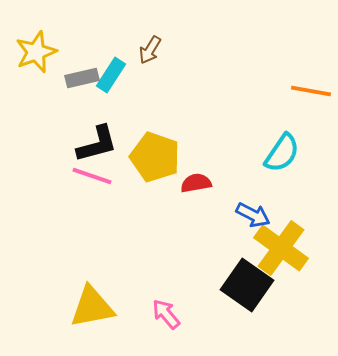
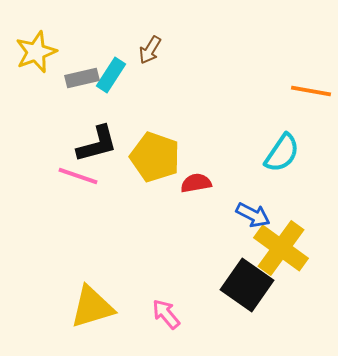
pink line: moved 14 px left
yellow triangle: rotated 6 degrees counterclockwise
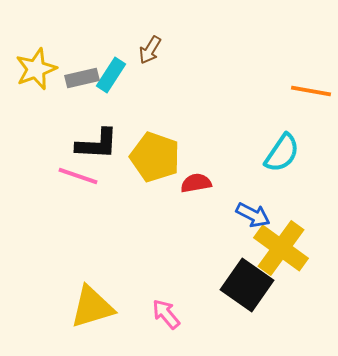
yellow star: moved 17 px down
black L-shape: rotated 18 degrees clockwise
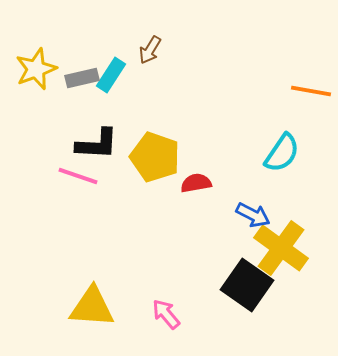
yellow triangle: rotated 21 degrees clockwise
